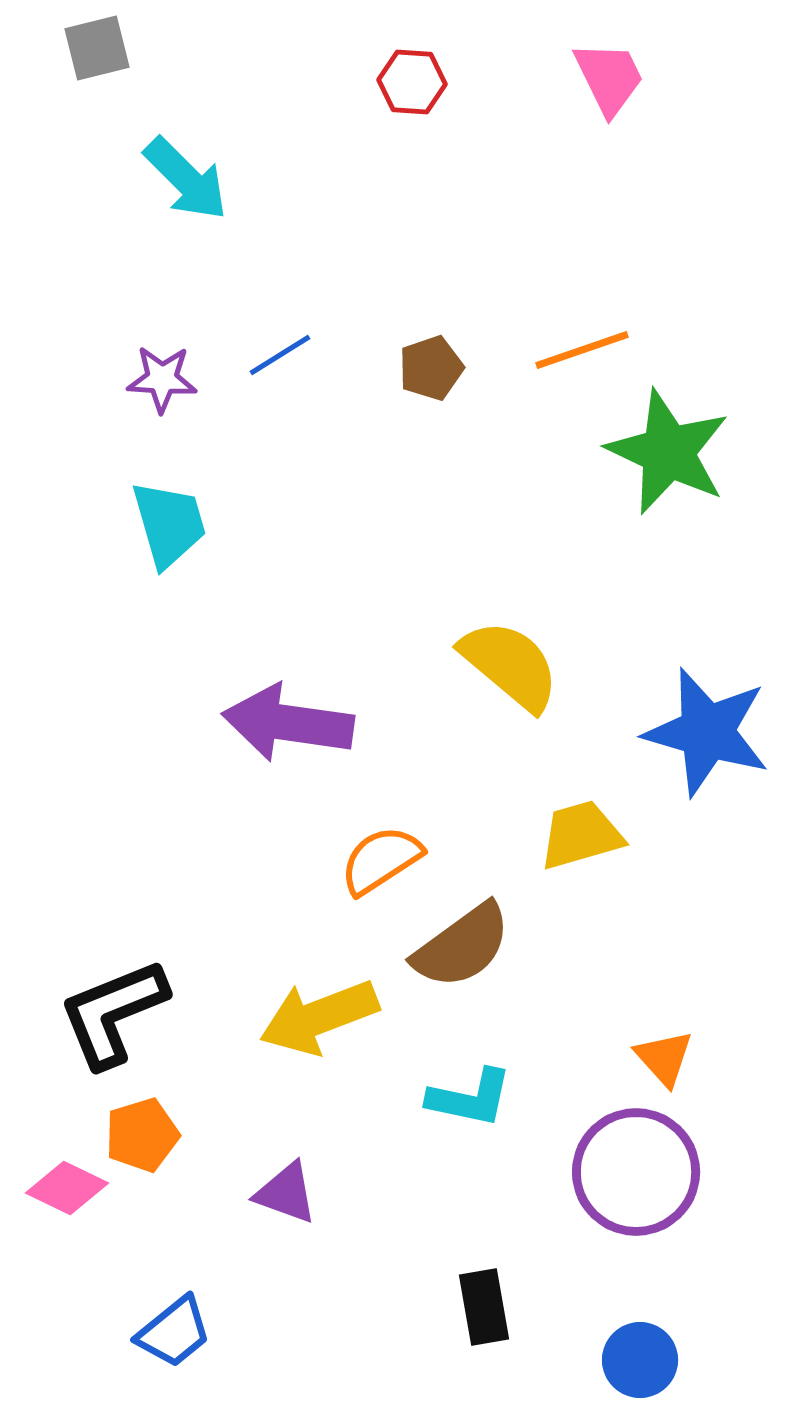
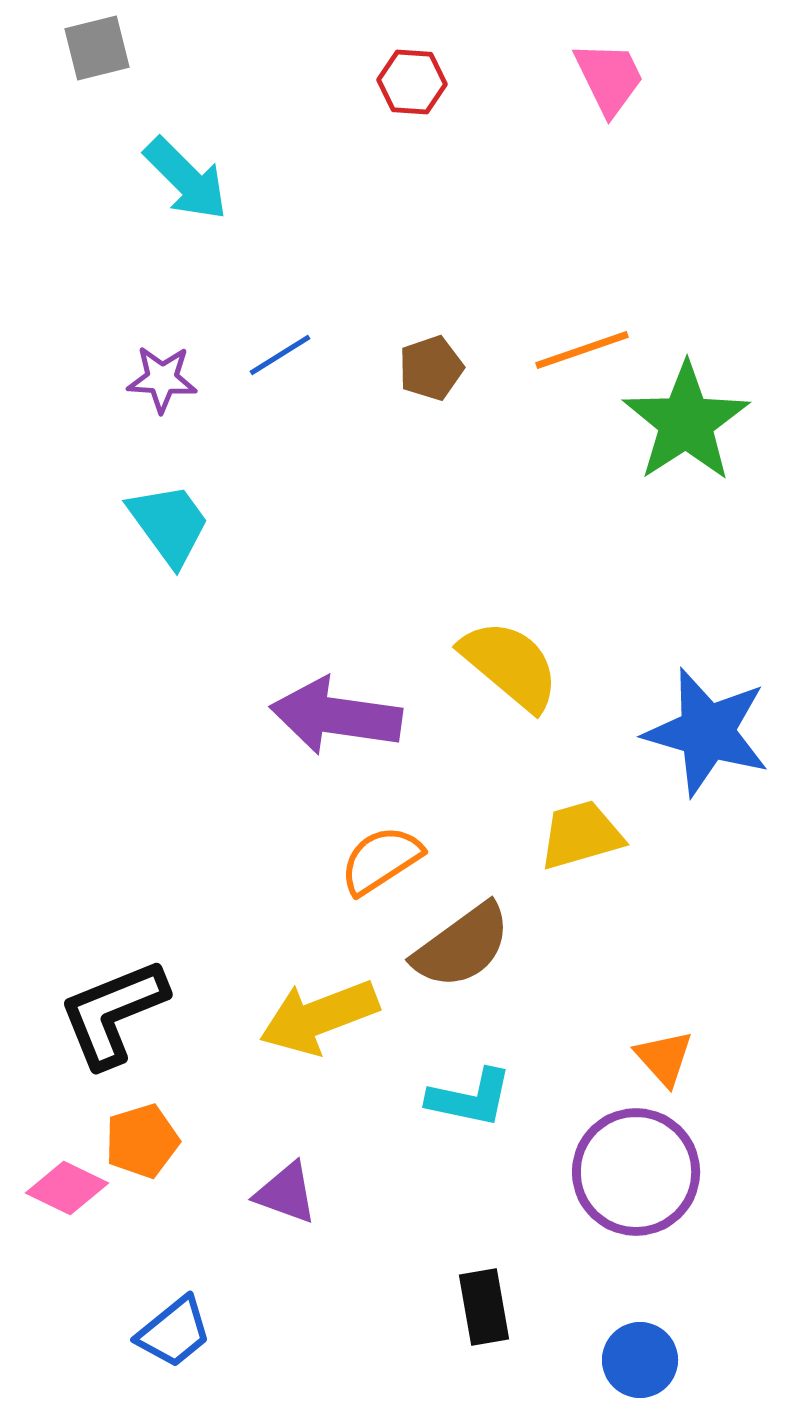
green star: moved 18 px right, 30 px up; rotated 14 degrees clockwise
cyan trapezoid: rotated 20 degrees counterclockwise
purple arrow: moved 48 px right, 7 px up
orange pentagon: moved 6 px down
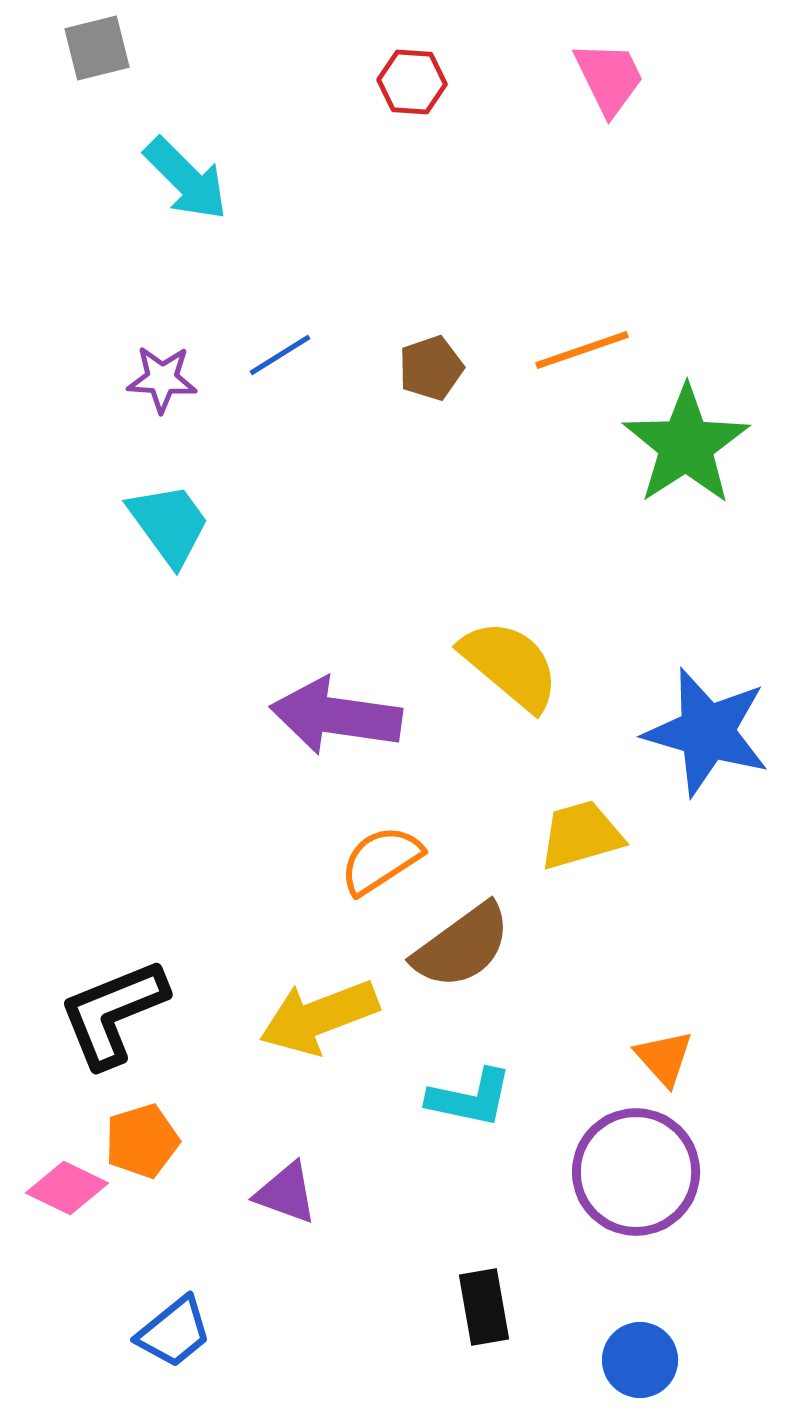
green star: moved 23 px down
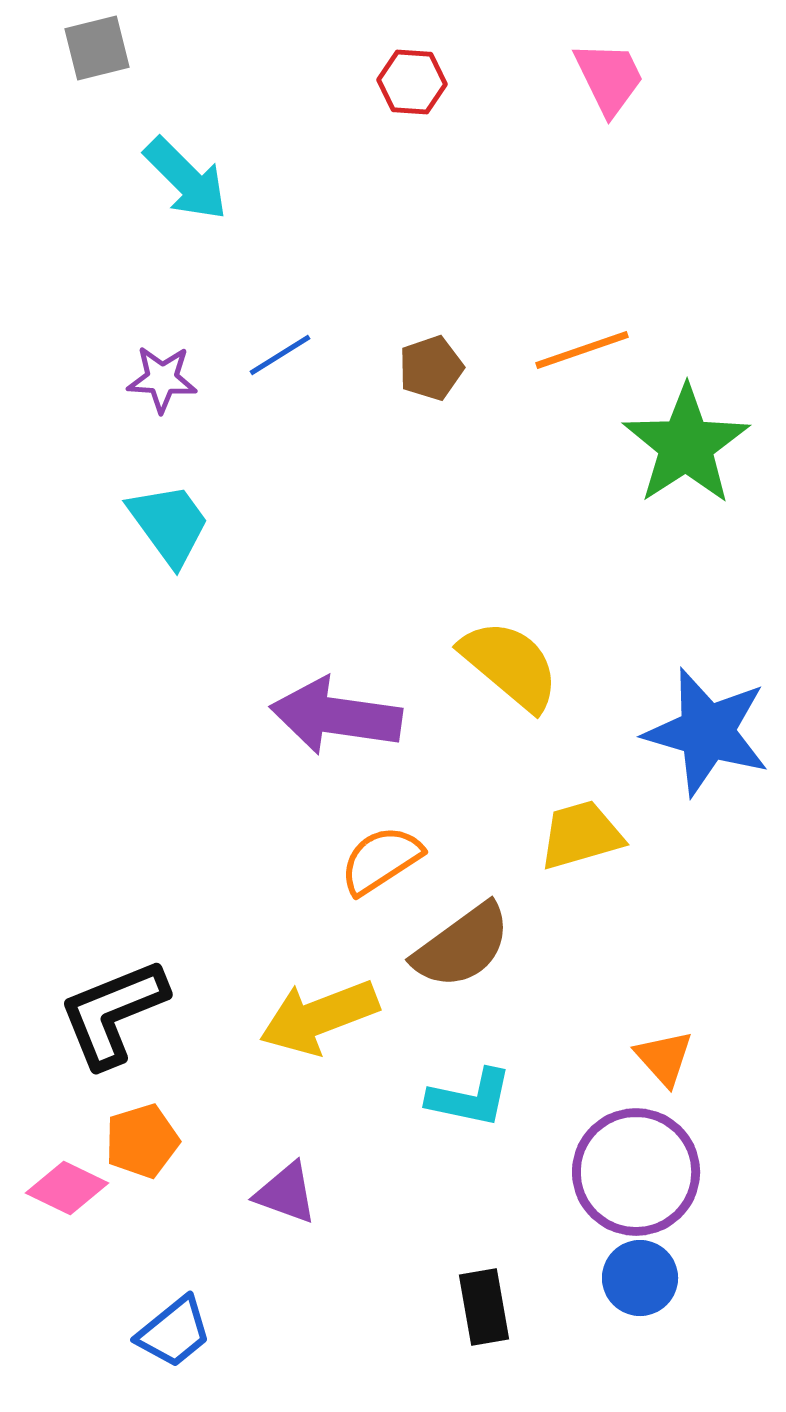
blue circle: moved 82 px up
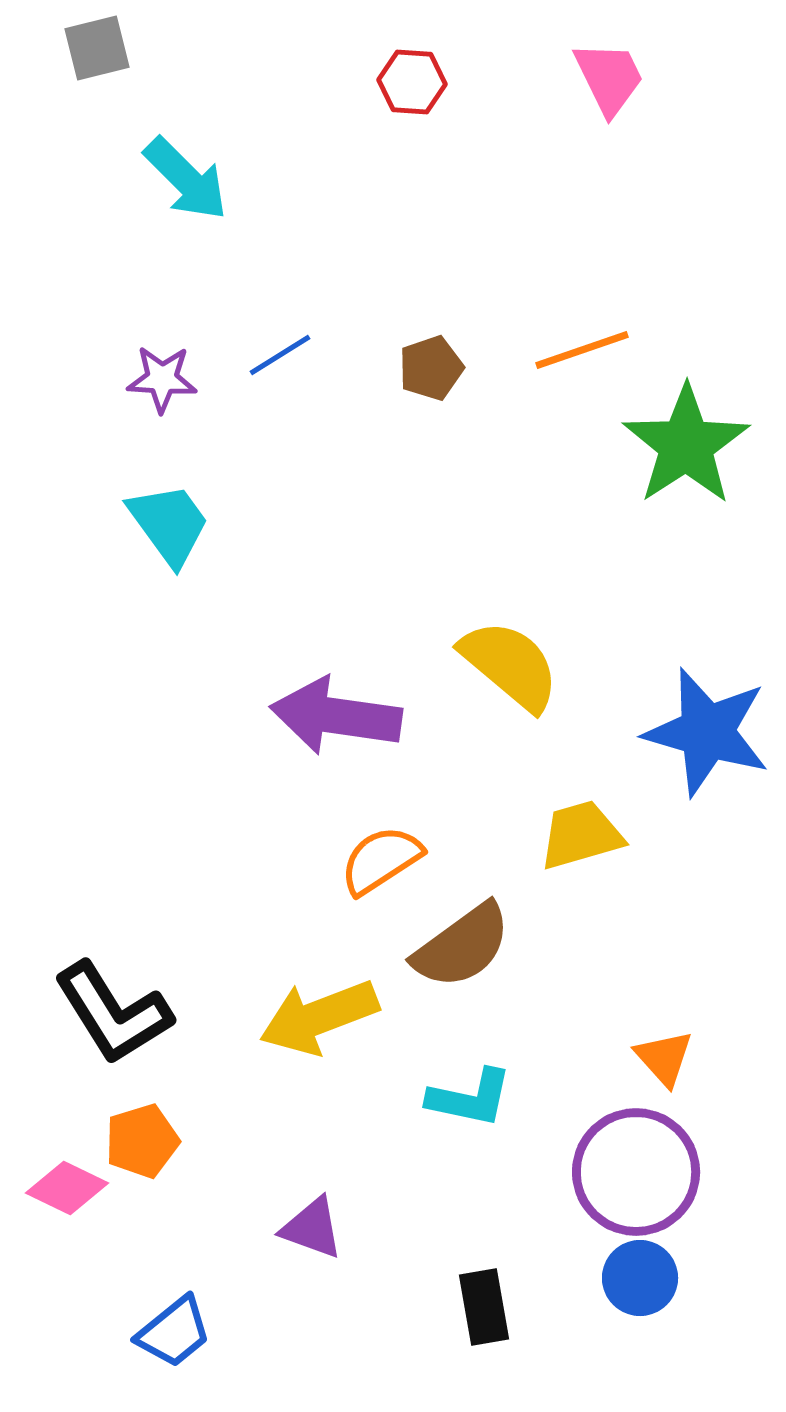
black L-shape: rotated 100 degrees counterclockwise
purple triangle: moved 26 px right, 35 px down
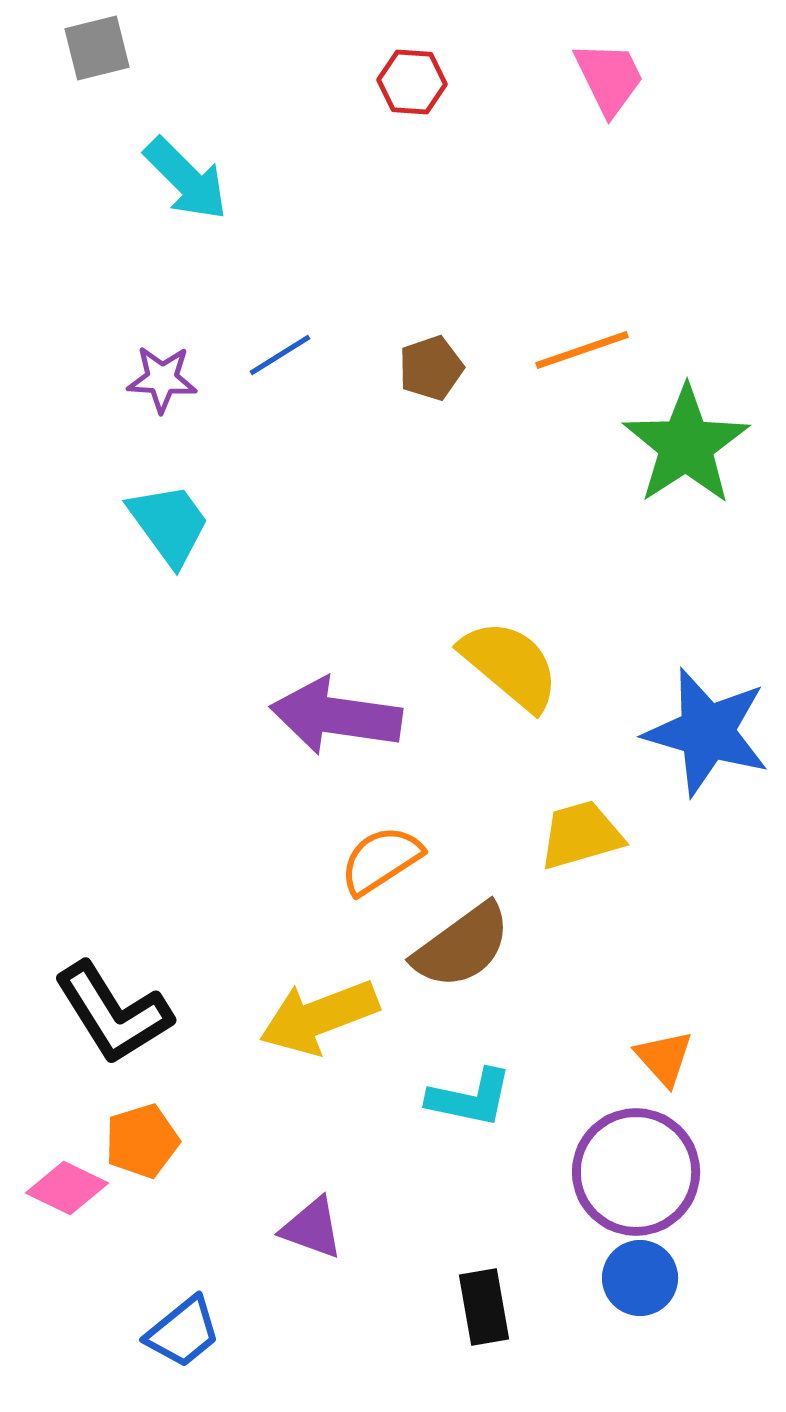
blue trapezoid: moved 9 px right
